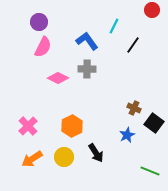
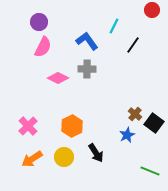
brown cross: moved 1 px right, 6 px down; rotated 16 degrees clockwise
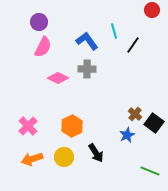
cyan line: moved 5 px down; rotated 42 degrees counterclockwise
orange arrow: rotated 15 degrees clockwise
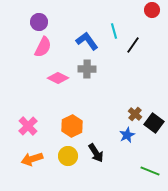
yellow circle: moved 4 px right, 1 px up
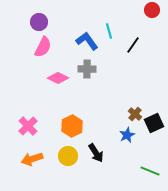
cyan line: moved 5 px left
black square: rotated 30 degrees clockwise
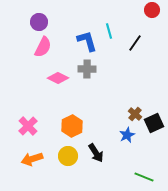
blue L-shape: rotated 20 degrees clockwise
black line: moved 2 px right, 2 px up
green line: moved 6 px left, 6 px down
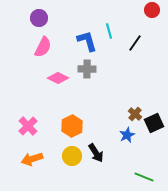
purple circle: moved 4 px up
yellow circle: moved 4 px right
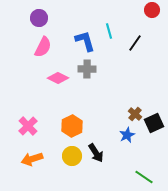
blue L-shape: moved 2 px left
green line: rotated 12 degrees clockwise
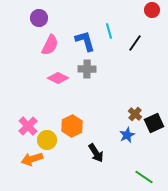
pink semicircle: moved 7 px right, 2 px up
yellow circle: moved 25 px left, 16 px up
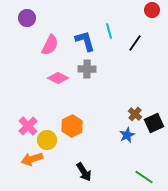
purple circle: moved 12 px left
black arrow: moved 12 px left, 19 px down
